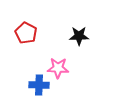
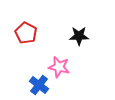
pink star: moved 1 px right, 1 px up; rotated 10 degrees clockwise
blue cross: rotated 36 degrees clockwise
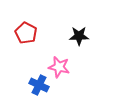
blue cross: rotated 12 degrees counterclockwise
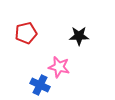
red pentagon: rotated 30 degrees clockwise
blue cross: moved 1 px right
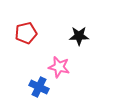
blue cross: moved 1 px left, 2 px down
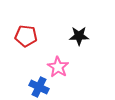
red pentagon: moved 3 px down; rotated 20 degrees clockwise
pink star: moved 1 px left; rotated 20 degrees clockwise
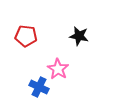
black star: rotated 12 degrees clockwise
pink star: moved 2 px down
